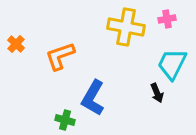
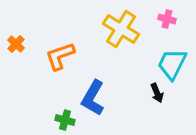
pink cross: rotated 24 degrees clockwise
yellow cross: moved 5 px left, 2 px down; rotated 21 degrees clockwise
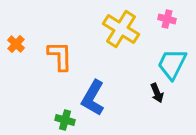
orange L-shape: rotated 108 degrees clockwise
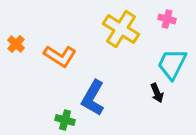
orange L-shape: rotated 124 degrees clockwise
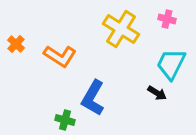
cyan trapezoid: moved 1 px left
black arrow: rotated 36 degrees counterclockwise
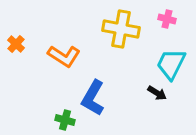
yellow cross: rotated 21 degrees counterclockwise
orange L-shape: moved 4 px right
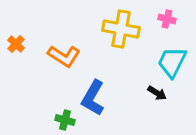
cyan trapezoid: moved 1 px right, 2 px up
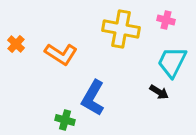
pink cross: moved 1 px left, 1 px down
orange L-shape: moved 3 px left, 2 px up
black arrow: moved 2 px right, 1 px up
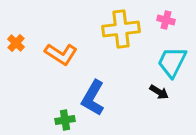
yellow cross: rotated 18 degrees counterclockwise
orange cross: moved 1 px up
green cross: rotated 24 degrees counterclockwise
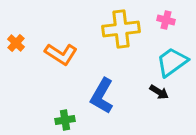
cyan trapezoid: rotated 28 degrees clockwise
blue L-shape: moved 9 px right, 2 px up
